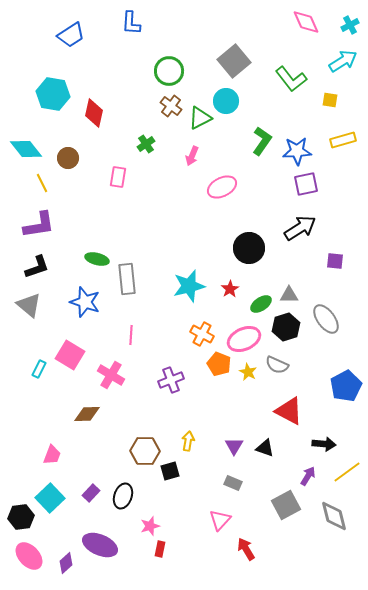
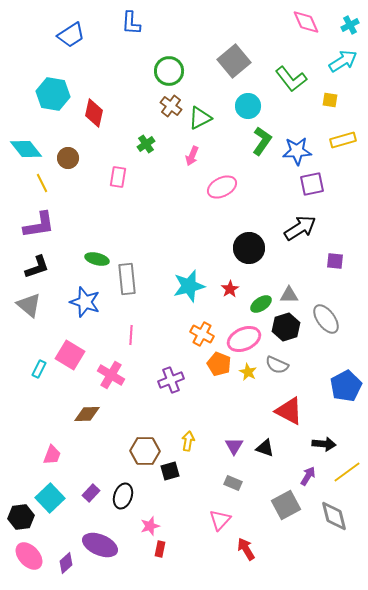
cyan circle at (226, 101): moved 22 px right, 5 px down
purple square at (306, 184): moved 6 px right
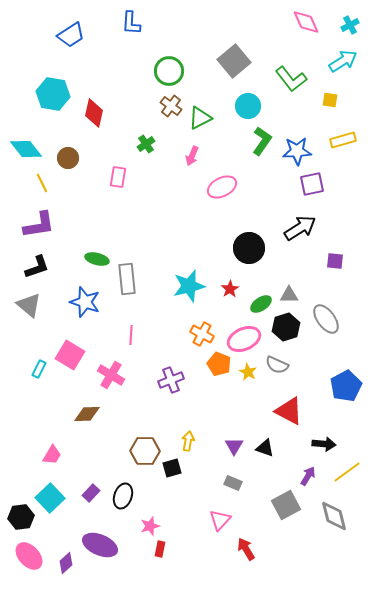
pink trapezoid at (52, 455): rotated 10 degrees clockwise
black square at (170, 471): moved 2 px right, 3 px up
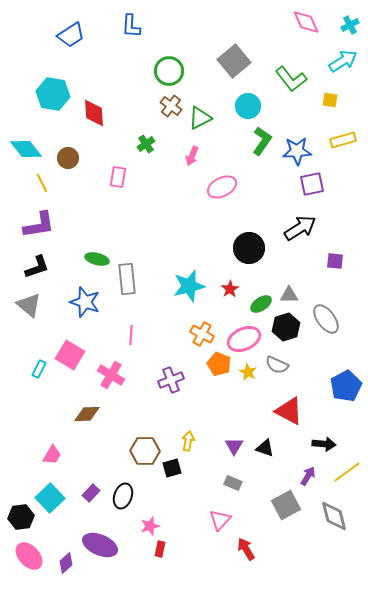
blue L-shape at (131, 23): moved 3 px down
red diamond at (94, 113): rotated 16 degrees counterclockwise
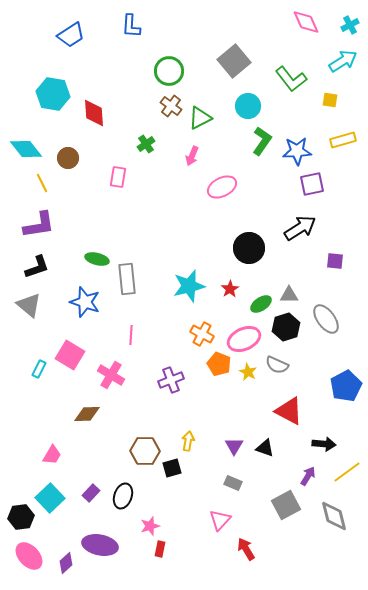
purple ellipse at (100, 545): rotated 12 degrees counterclockwise
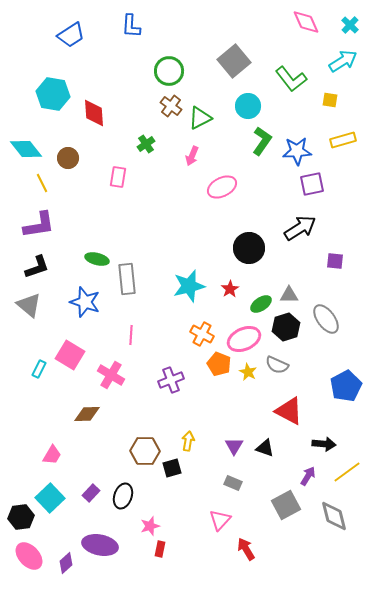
cyan cross at (350, 25): rotated 18 degrees counterclockwise
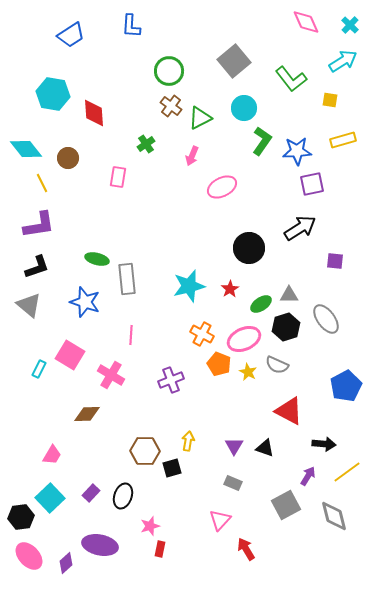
cyan circle at (248, 106): moved 4 px left, 2 px down
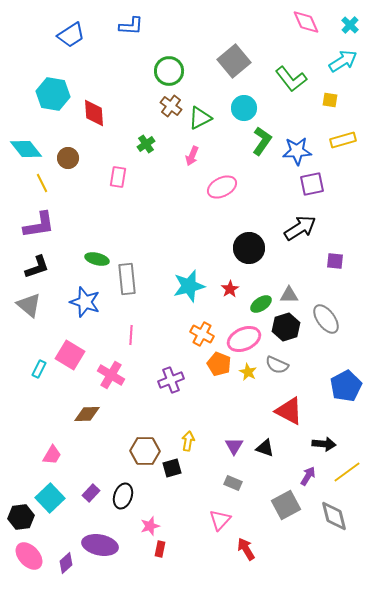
blue L-shape at (131, 26): rotated 90 degrees counterclockwise
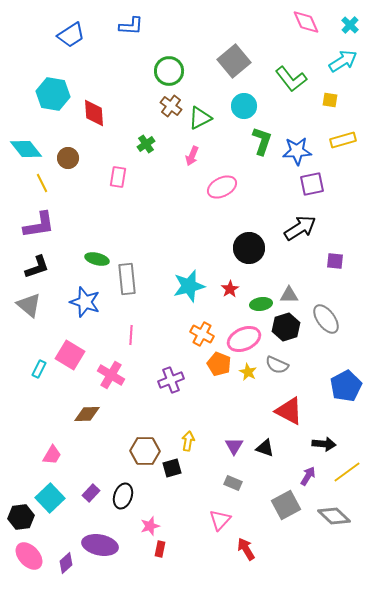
cyan circle at (244, 108): moved 2 px up
green L-shape at (262, 141): rotated 16 degrees counterclockwise
green ellipse at (261, 304): rotated 25 degrees clockwise
gray diamond at (334, 516): rotated 32 degrees counterclockwise
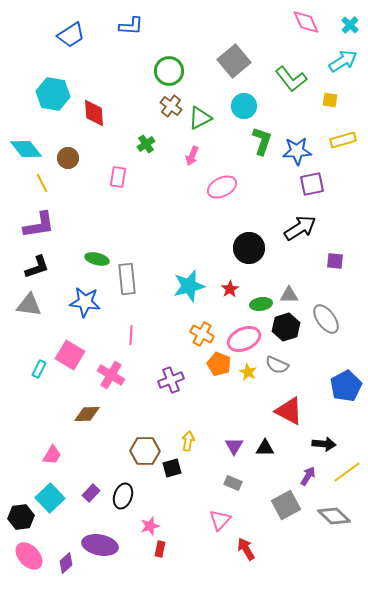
blue star at (85, 302): rotated 12 degrees counterclockwise
gray triangle at (29, 305): rotated 32 degrees counterclockwise
black triangle at (265, 448): rotated 18 degrees counterclockwise
